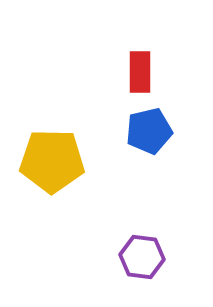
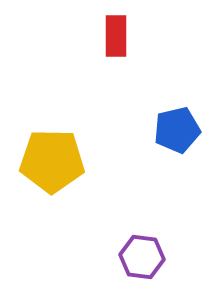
red rectangle: moved 24 px left, 36 px up
blue pentagon: moved 28 px right, 1 px up
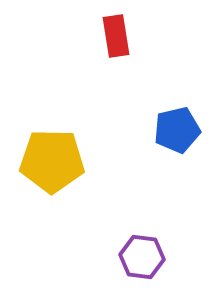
red rectangle: rotated 9 degrees counterclockwise
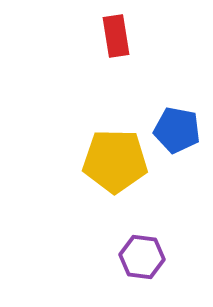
blue pentagon: rotated 24 degrees clockwise
yellow pentagon: moved 63 px right
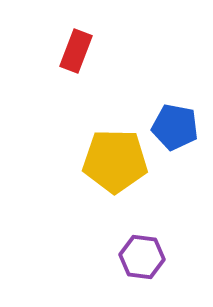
red rectangle: moved 40 px left, 15 px down; rotated 30 degrees clockwise
blue pentagon: moved 2 px left, 3 px up
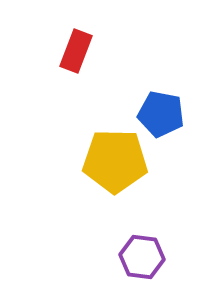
blue pentagon: moved 14 px left, 13 px up
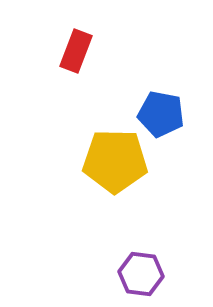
purple hexagon: moved 1 px left, 17 px down
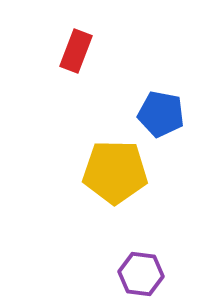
yellow pentagon: moved 11 px down
